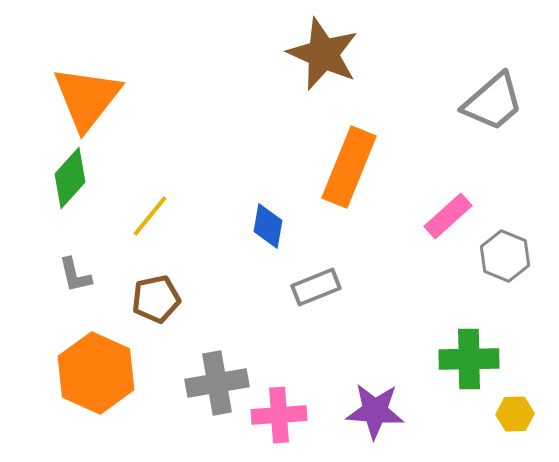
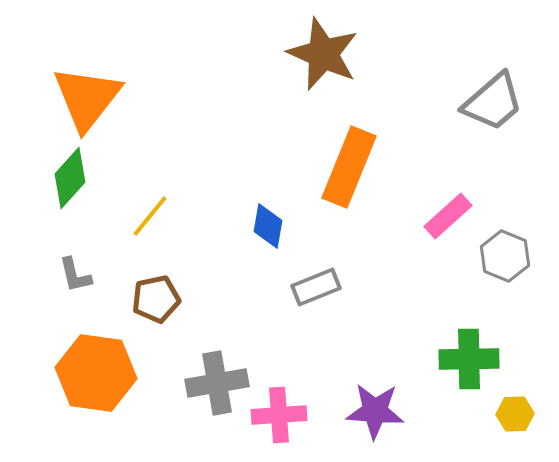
orange hexagon: rotated 16 degrees counterclockwise
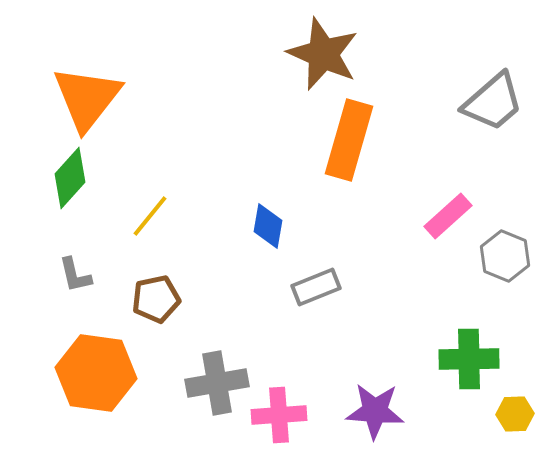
orange rectangle: moved 27 px up; rotated 6 degrees counterclockwise
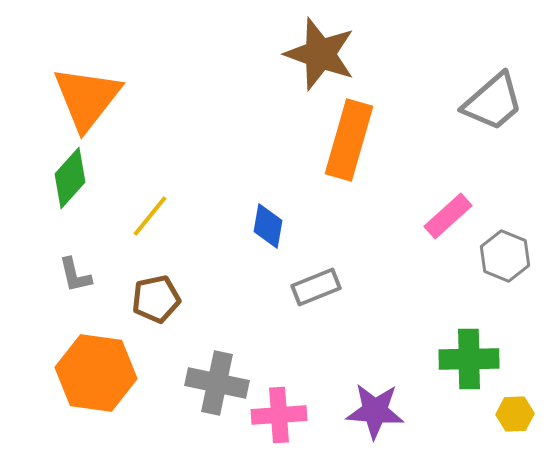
brown star: moved 3 px left; rotated 4 degrees counterclockwise
gray cross: rotated 22 degrees clockwise
